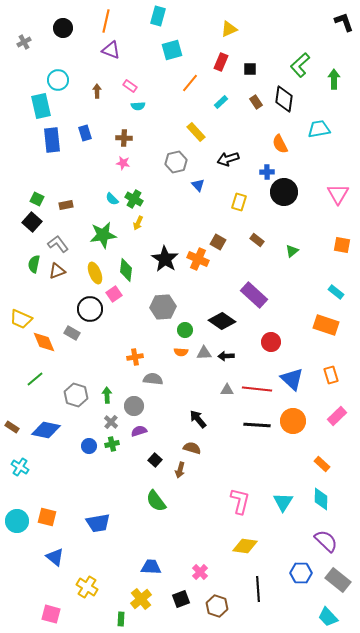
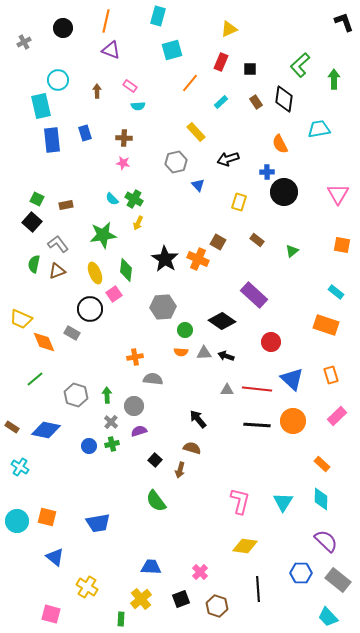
black arrow at (226, 356): rotated 21 degrees clockwise
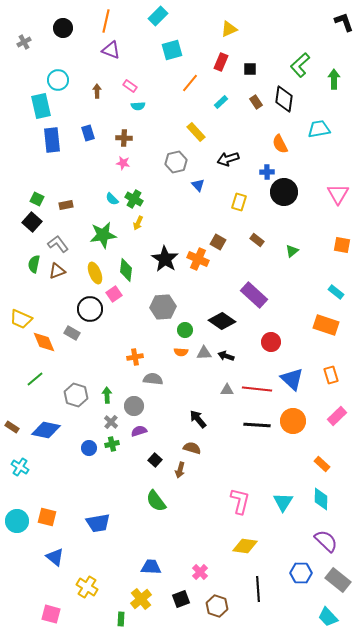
cyan rectangle at (158, 16): rotated 30 degrees clockwise
blue rectangle at (85, 133): moved 3 px right
blue circle at (89, 446): moved 2 px down
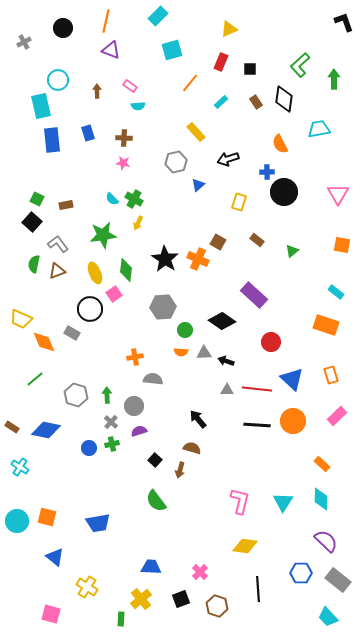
blue triangle at (198, 185): rotated 32 degrees clockwise
black arrow at (226, 356): moved 5 px down
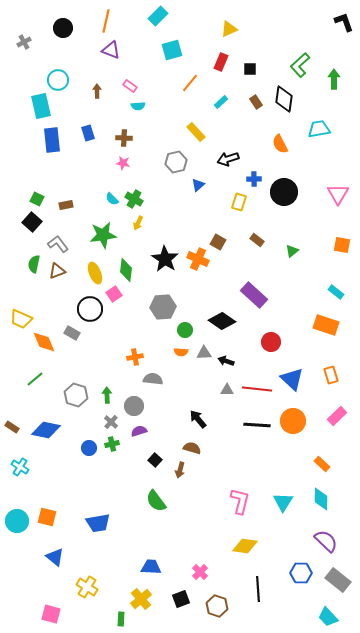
blue cross at (267, 172): moved 13 px left, 7 px down
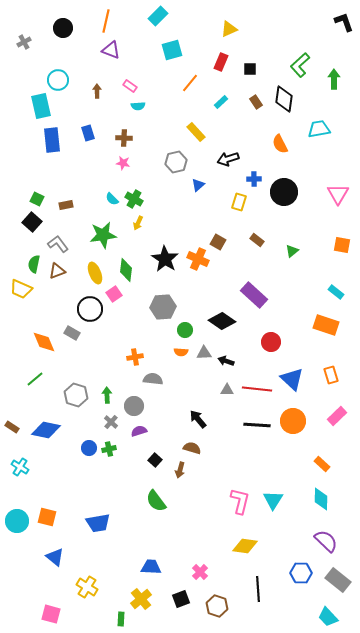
yellow trapezoid at (21, 319): moved 30 px up
green cross at (112, 444): moved 3 px left, 5 px down
cyan triangle at (283, 502): moved 10 px left, 2 px up
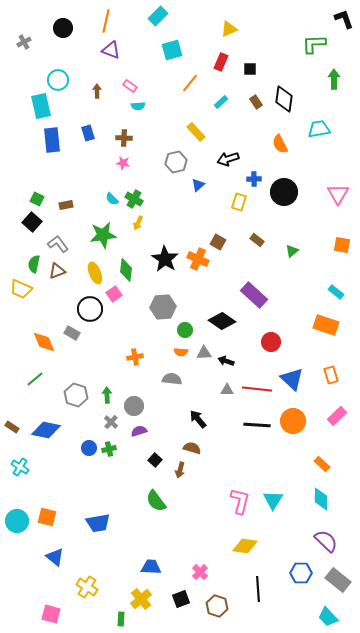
black L-shape at (344, 22): moved 3 px up
green L-shape at (300, 65): moved 14 px right, 21 px up; rotated 40 degrees clockwise
gray semicircle at (153, 379): moved 19 px right
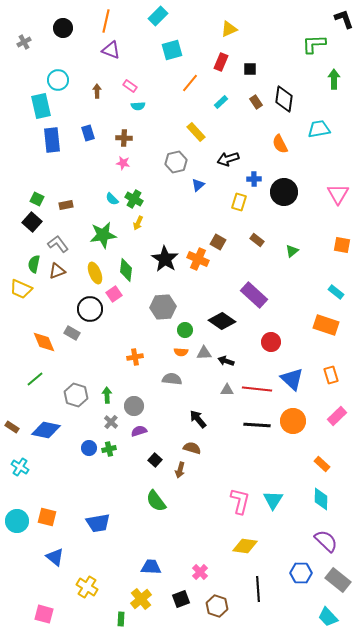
pink square at (51, 614): moved 7 px left
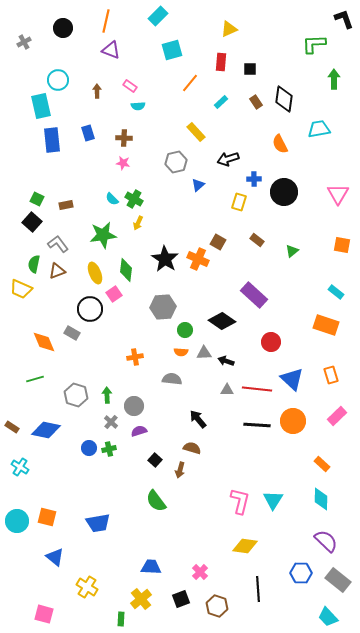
red rectangle at (221, 62): rotated 18 degrees counterclockwise
green line at (35, 379): rotated 24 degrees clockwise
